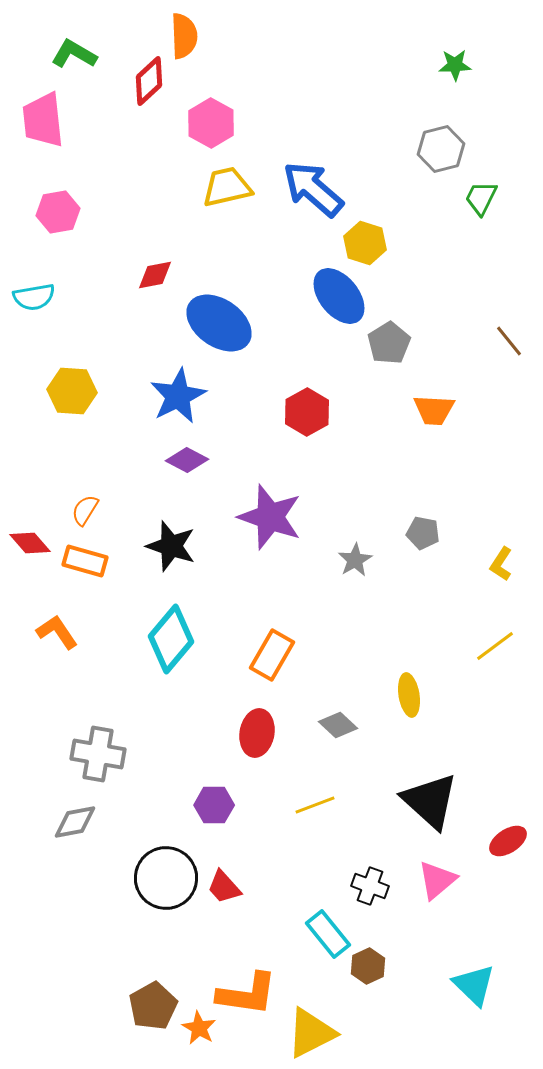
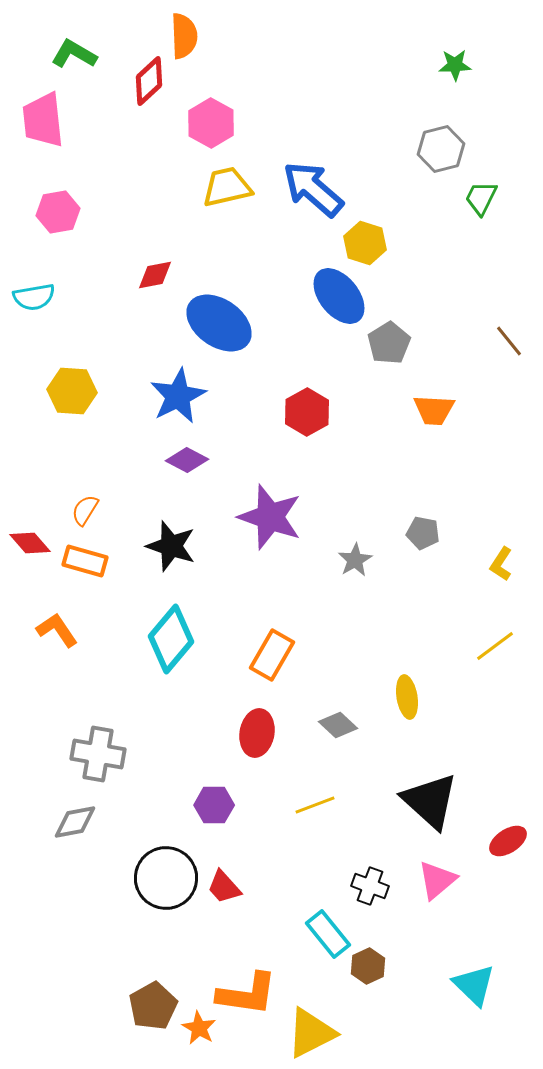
orange L-shape at (57, 632): moved 2 px up
yellow ellipse at (409, 695): moved 2 px left, 2 px down
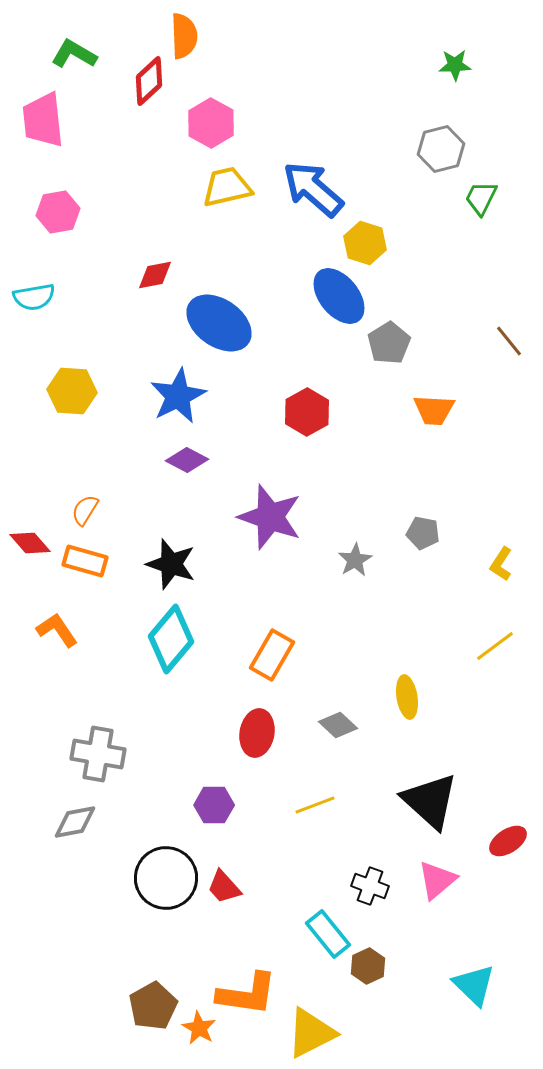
black star at (171, 546): moved 18 px down
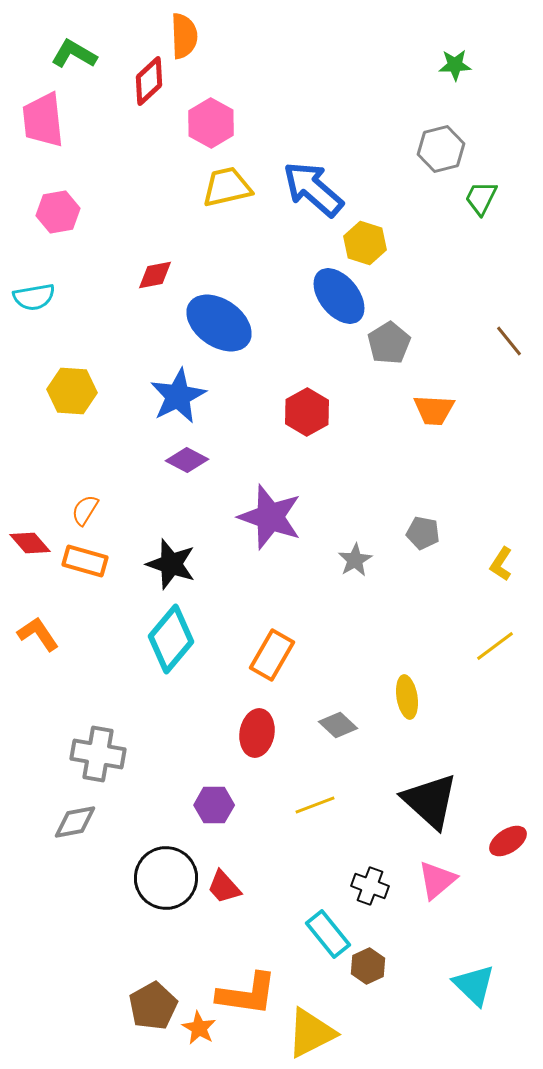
orange L-shape at (57, 630): moved 19 px left, 4 px down
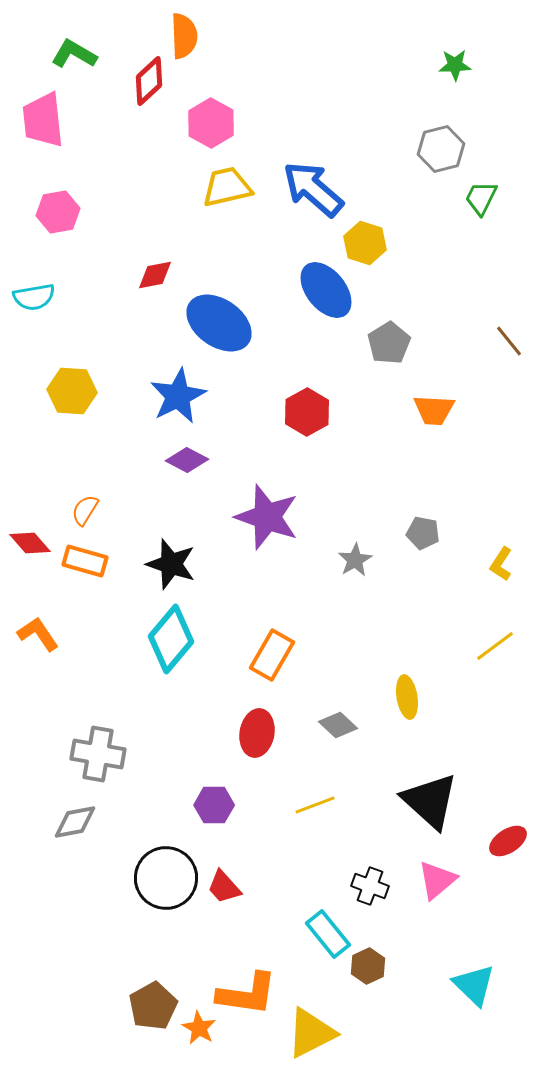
blue ellipse at (339, 296): moved 13 px left, 6 px up
purple star at (270, 517): moved 3 px left
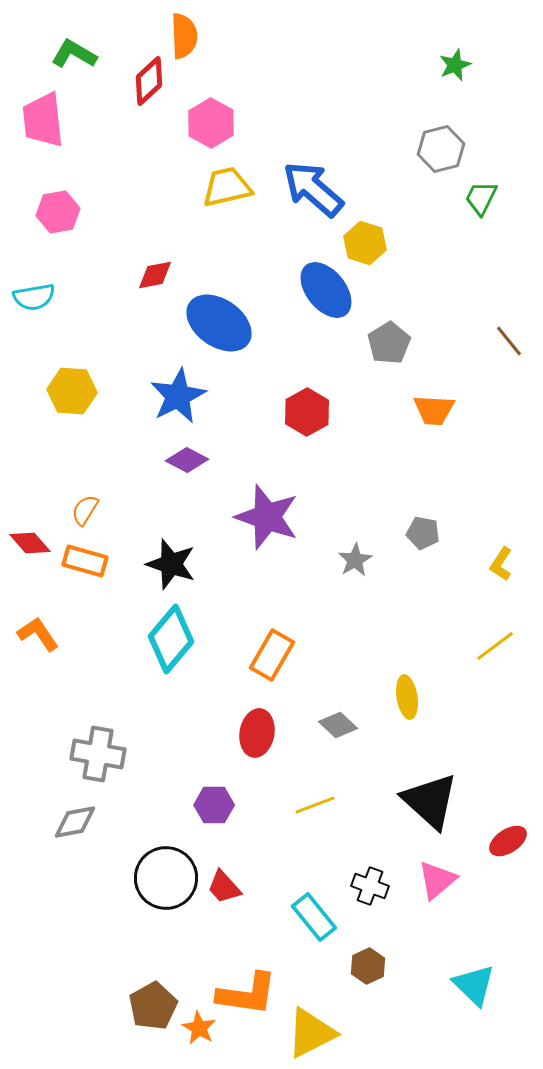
green star at (455, 65): rotated 20 degrees counterclockwise
cyan rectangle at (328, 934): moved 14 px left, 17 px up
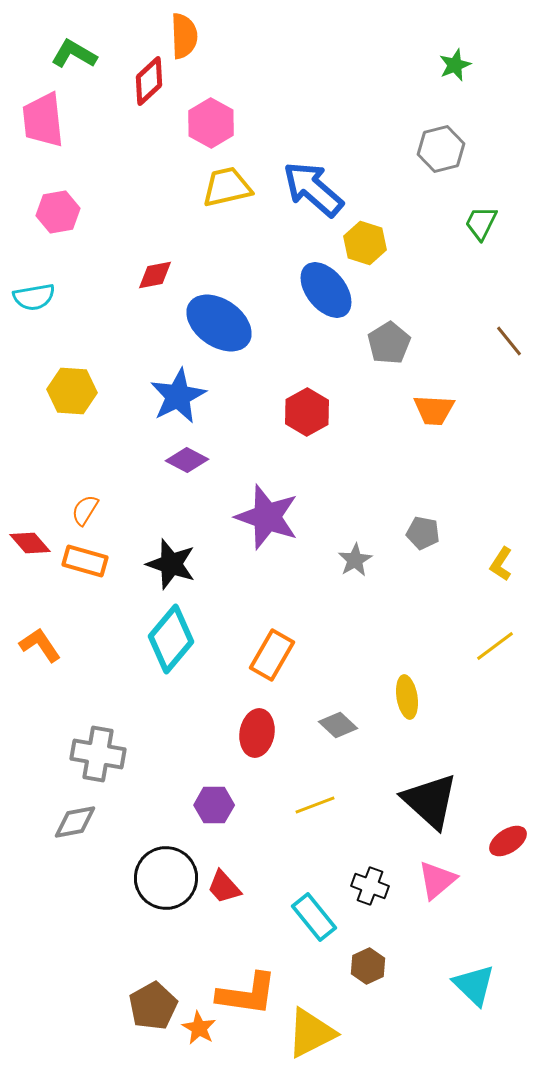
green trapezoid at (481, 198): moved 25 px down
orange L-shape at (38, 634): moved 2 px right, 11 px down
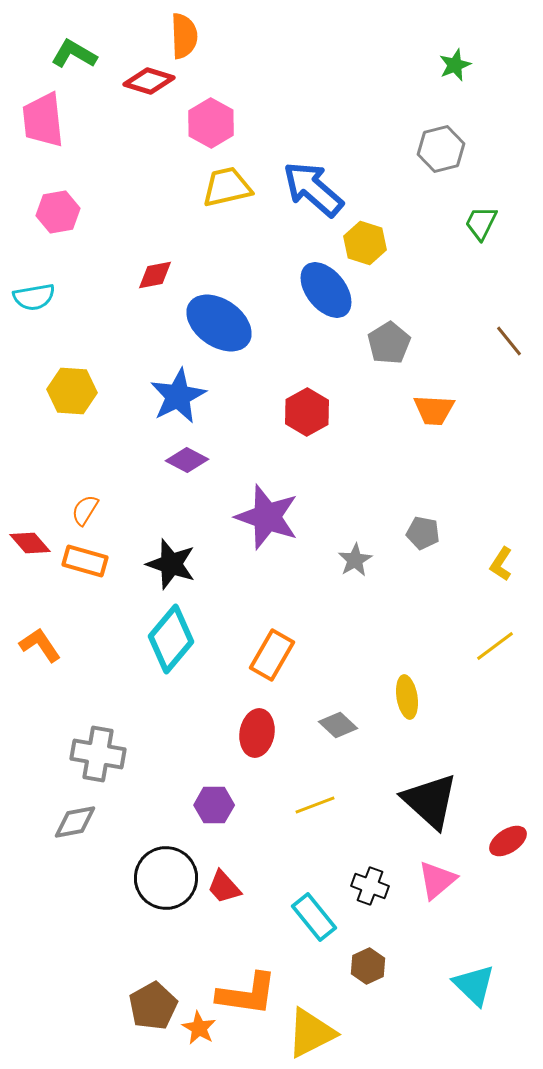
red diamond at (149, 81): rotated 60 degrees clockwise
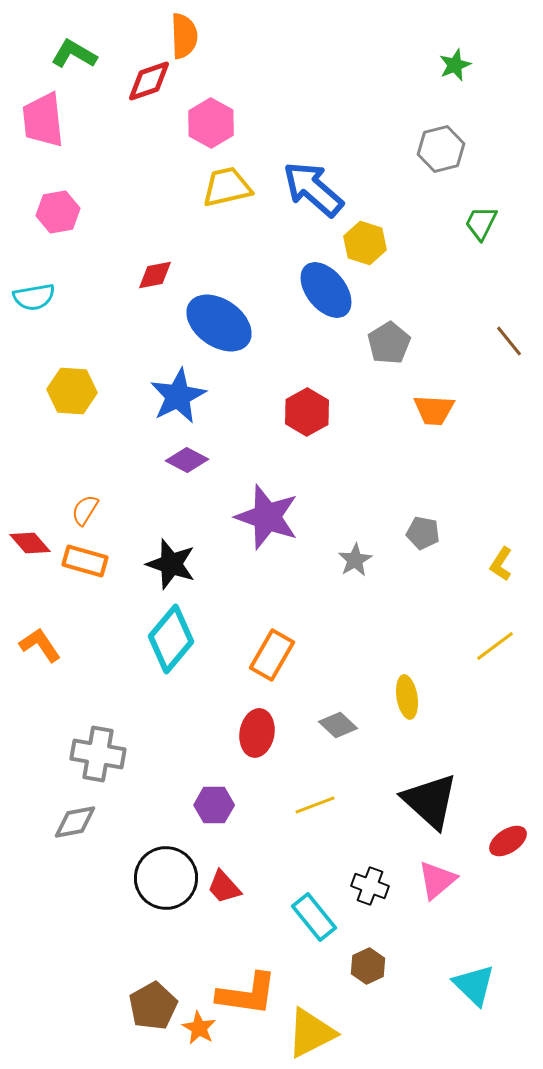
red diamond at (149, 81): rotated 36 degrees counterclockwise
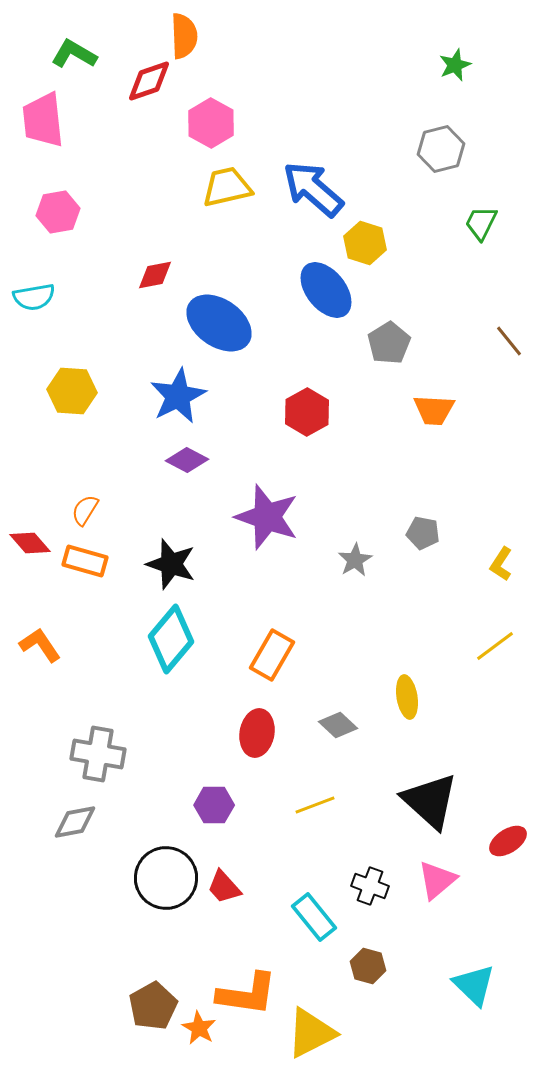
brown hexagon at (368, 966): rotated 20 degrees counterclockwise
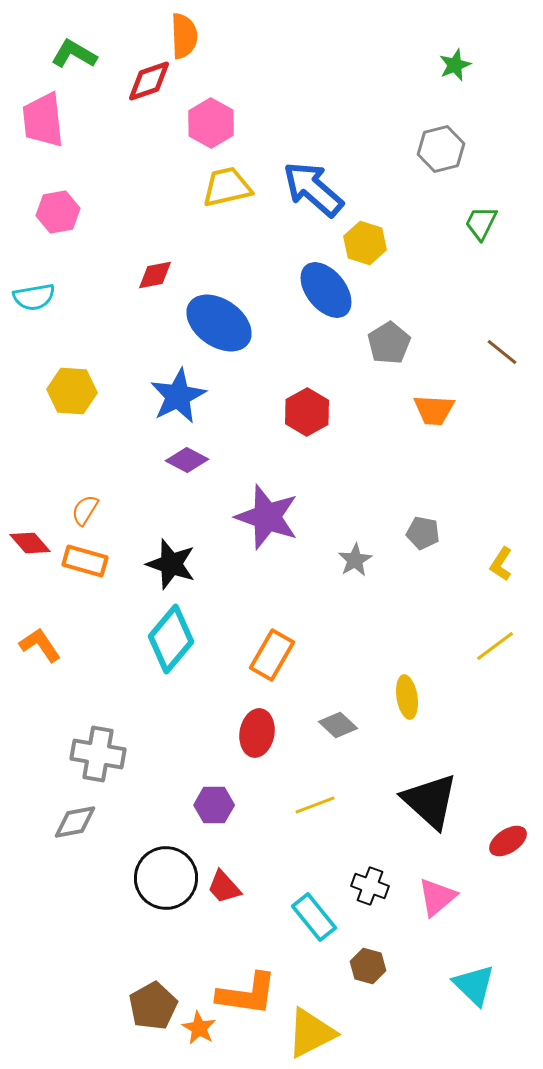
brown line at (509, 341): moved 7 px left, 11 px down; rotated 12 degrees counterclockwise
pink triangle at (437, 880): moved 17 px down
